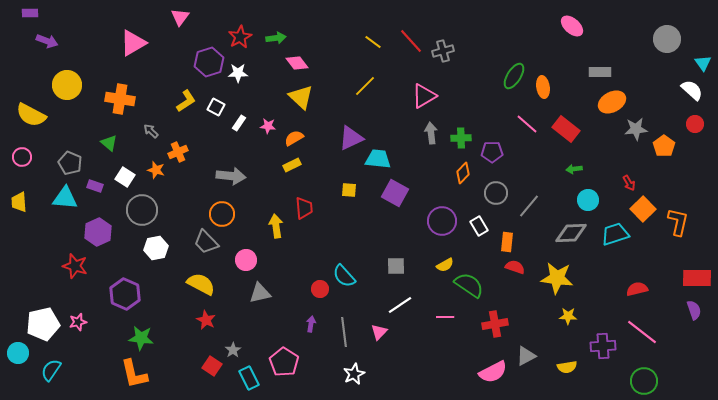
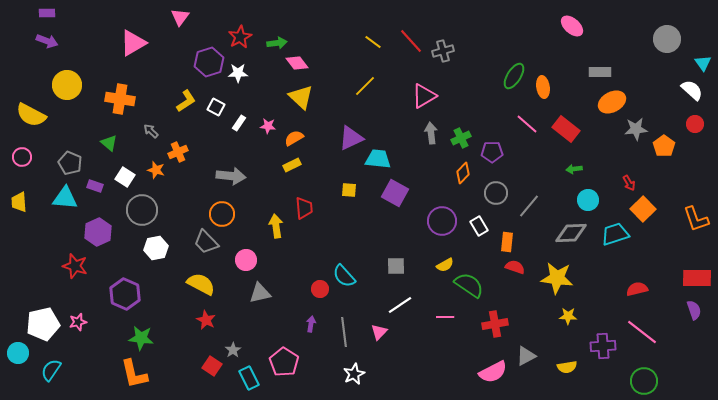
purple rectangle at (30, 13): moved 17 px right
green arrow at (276, 38): moved 1 px right, 5 px down
green cross at (461, 138): rotated 24 degrees counterclockwise
orange L-shape at (678, 222): moved 18 px right, 3 px up; rotated 148 degrees clockwise
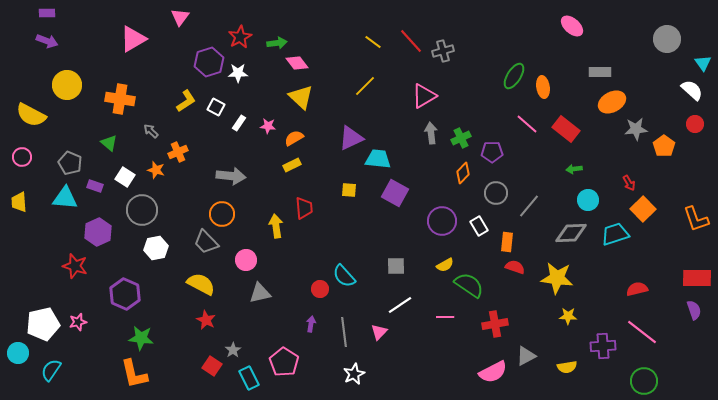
pink triangle at (133, 43): moved 4 px up
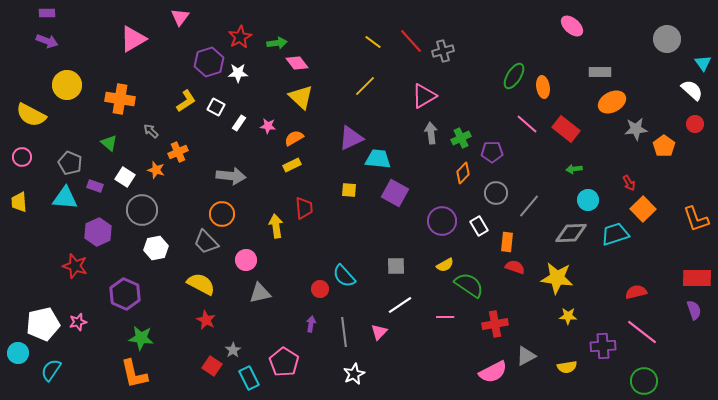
red semicircle at (637, 289): moved 1 px left, 3 px down
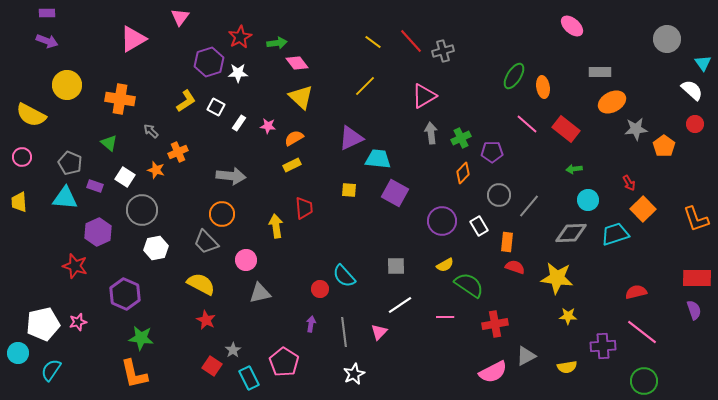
gray circle at (496, 193): moved 3 px right, 2 px down
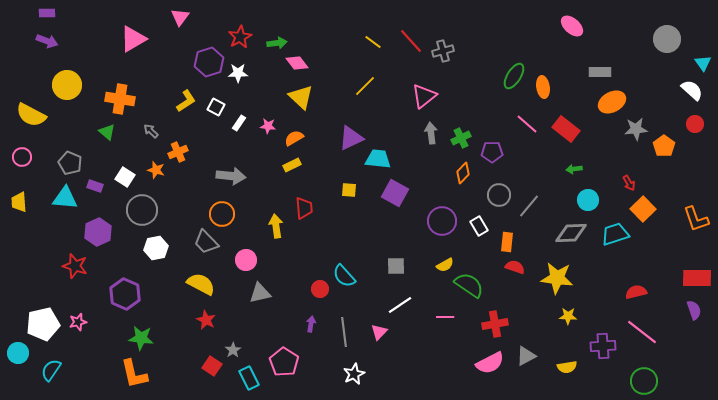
pink triangle at (424, 96): rotated 8 degrees counterclockwise
green triangle at (109, 143): moved 2 px left, 11 px up
pink semicircle at (493, 372): moved 3 px left, 9 px up
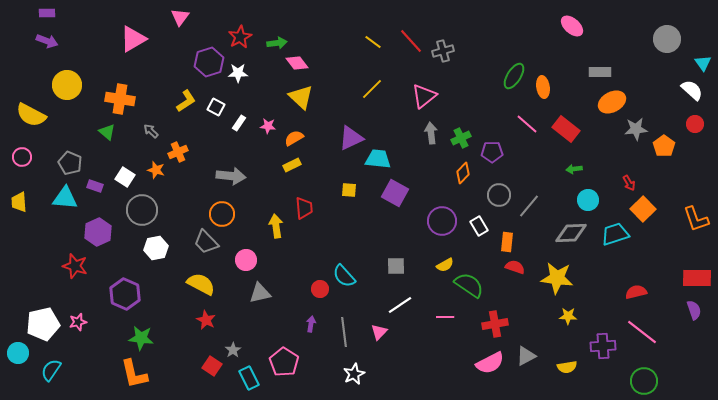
yellow line at (365, 86): moved 7 px right, 3 px down
